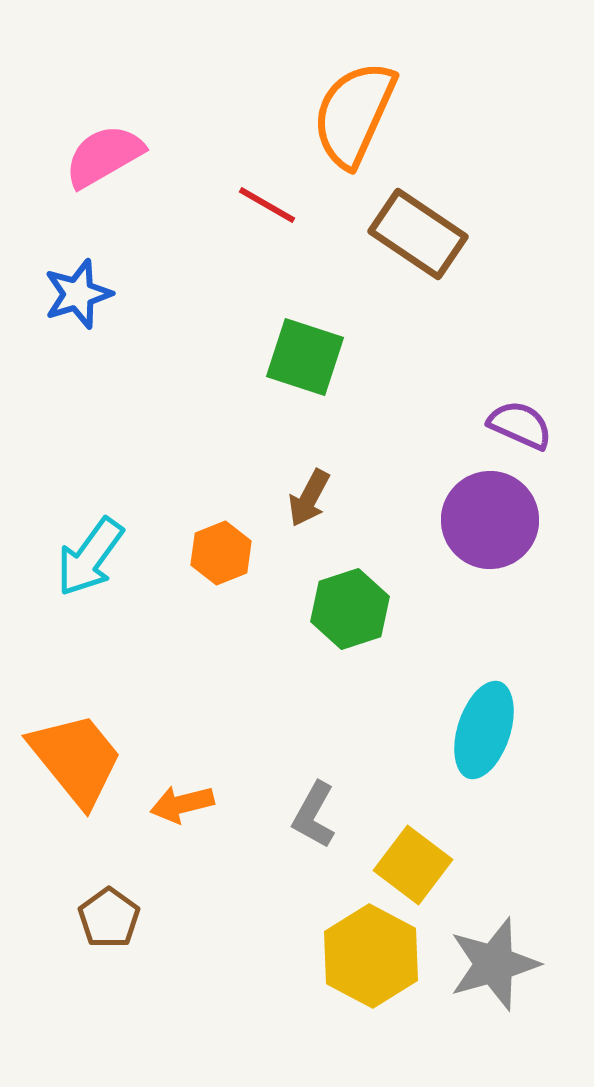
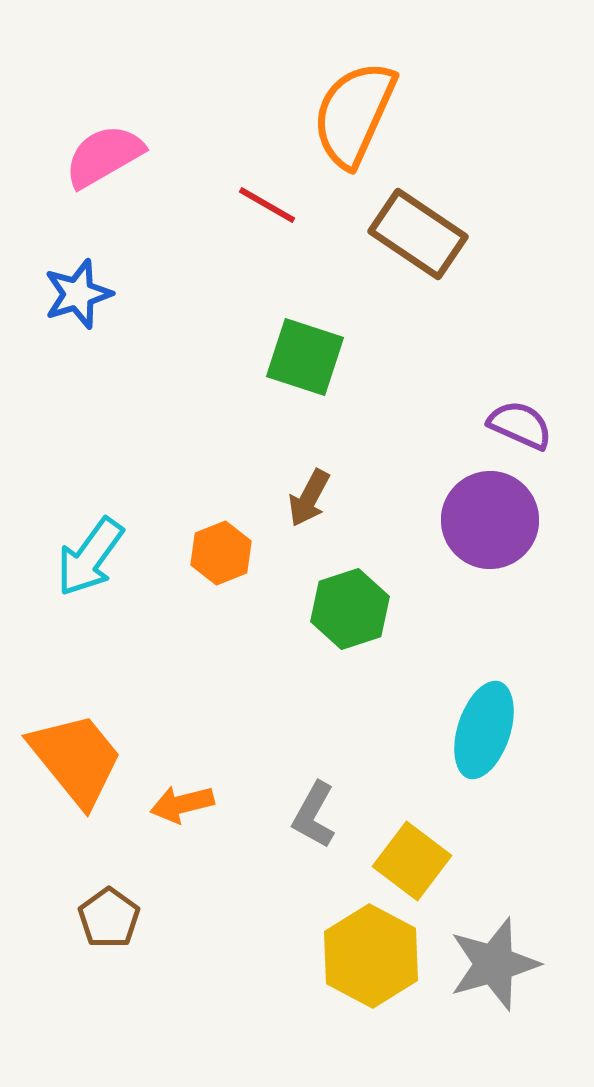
yellow square: moved 1 px left, 4 px up
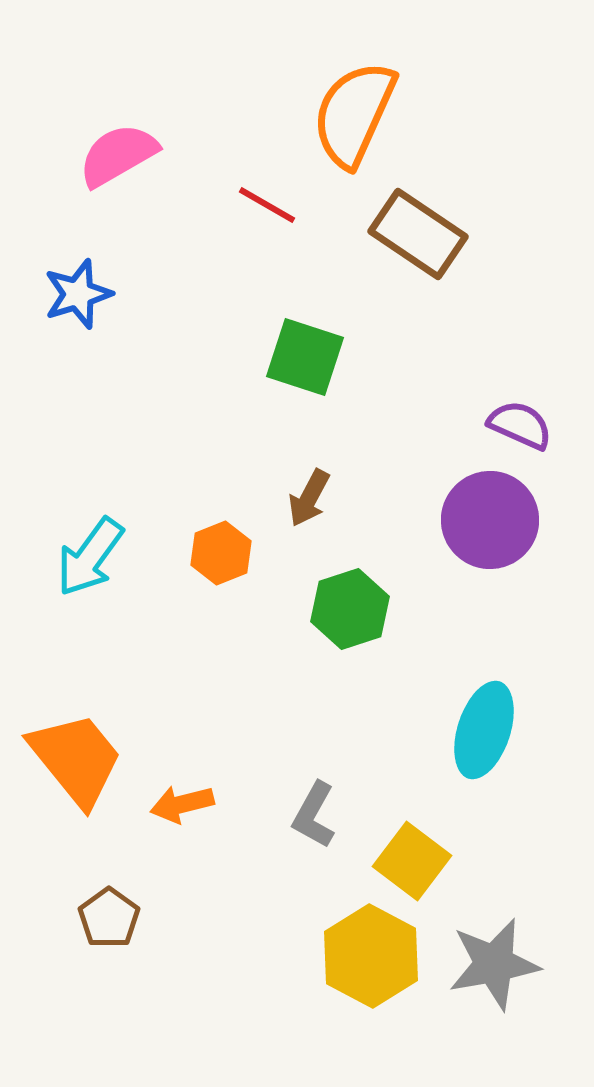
pink semicircle: moved 14 px right, 1 px up
gray star: rotated 6 degrees clockwise
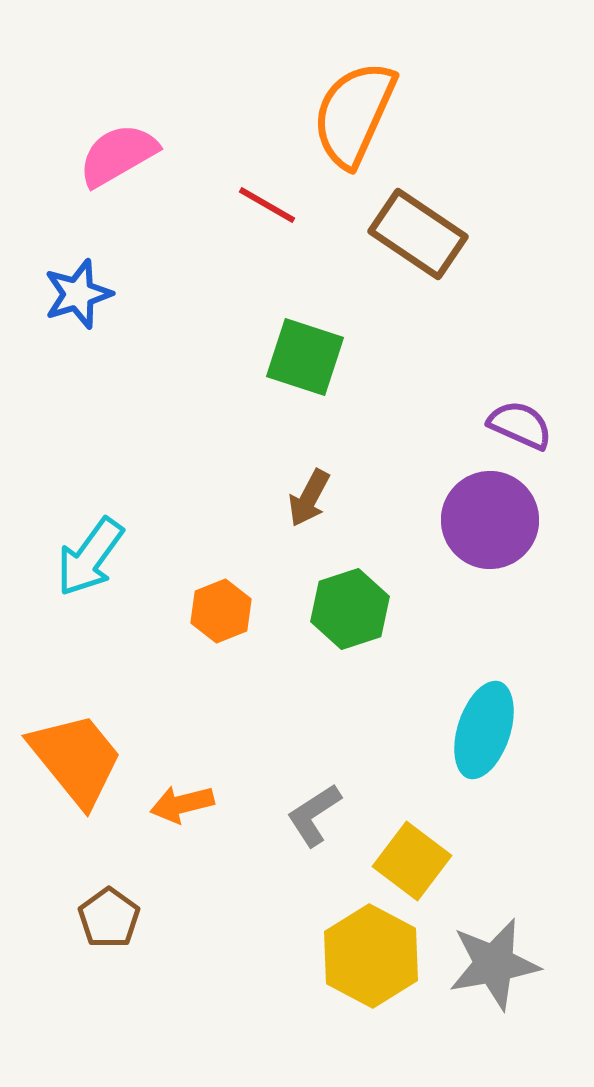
orange hexagon: moved 58 px down
gray L-shape: rotated 28 degrees clockwise
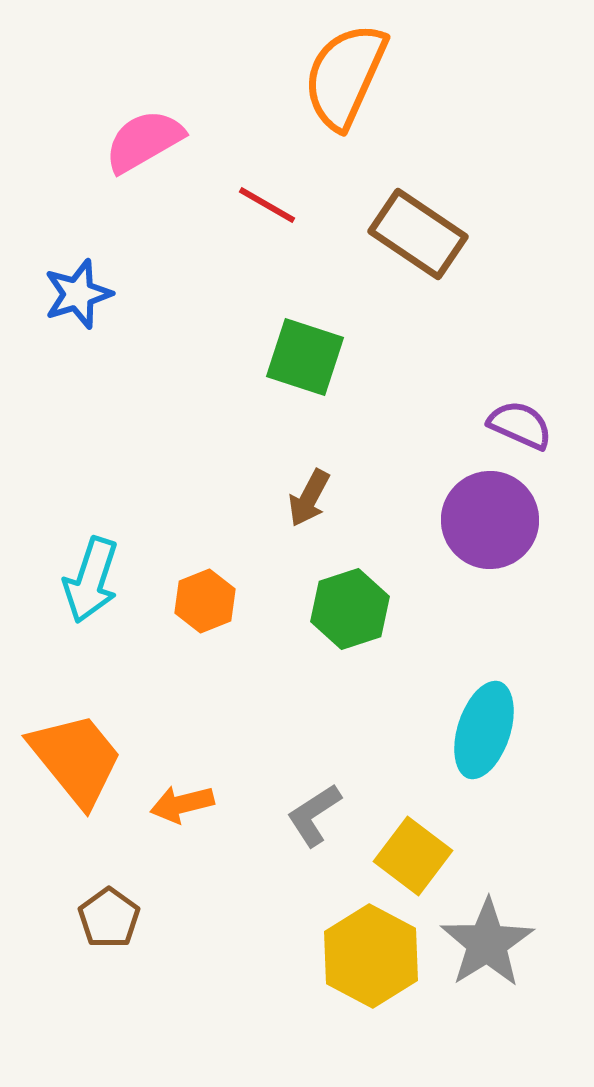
orange semicircle: moved 9 px left, 38 px up
pink semicircle: moved 26 px right, 14 px up
cyan arrow: moved 1 px right, 23 px down; rotated 18 degrees counterclockwise
orange hexagon: moved 16 px left, 10 px up
yellow square: moved 1 px right, 5 px up
gray star: moved 7 px left, 21 px up; rotated 22 degrees counterclockwise
